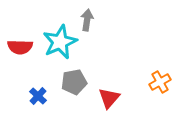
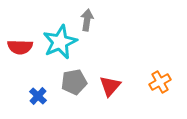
red triangle: moved 1 px right, 12 px up
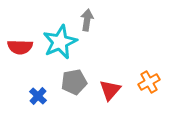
orange cross: moved 11 px left
red triangle: moved 4 px down
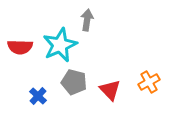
cyan star: moved 3 px down
gray pentagon: rotated 25 degrees clockwise
red triangle: rotated 25 degrees counterclockwise
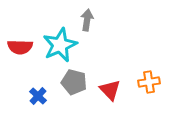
orange cross: rotated 20 degrees clockwise
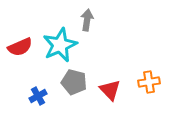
red semicircle: rotated 25 degrees counterclockwise
blue cross: rotated 18 degrees clockwise
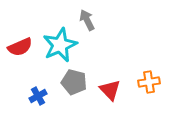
gray arrow: rotated 35 degrees counterclockwise
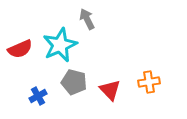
gray arrow: moved 1 px up
red semicircle: moved 2 px down
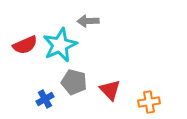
gray arrow: moved 1 px right, 2 px down; rotated 65 degrees counterclockwise
red semicircle: moved 5 px right, 4 px up
orange cross: moved 20 px down
blue cross: moved 7 px right, 3 px down
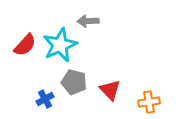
red semicircle: rotated 25 degrees counterclockwise
